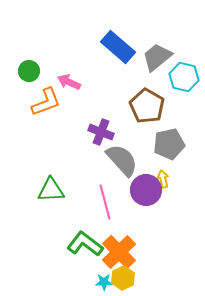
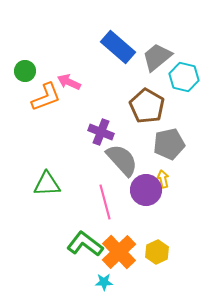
green circle: moved 4 px left
orange L-shape: moved 5 px up
green triangle: moved 4 px left, 6 px up
yellow hexagon: moved 34 px right, 26 px up
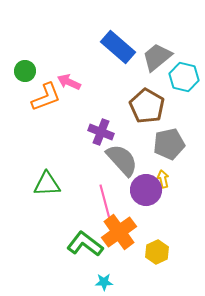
orange cross: moved 20 px up; rotated 8 degrees clockwise
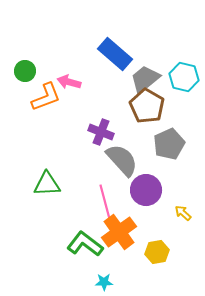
blue rectangle: moved 3 px left, 7 px down
gray trapezoid: moved 12 px left, 22 px down
pink arrow: rotated 10 degrees counterclockwise
gray pentagon: rotated 12 degrees counterclockwise
yellow arrow: moved 20 px right, 34 px down; rotated 36 degrees counterclockwise
yellow hexagon: rotated 15 degrees clockwise
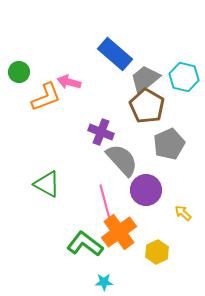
green circle: moved 6 px left, 1 px down
green triangle: rotated 32 degrees clockwise
yellow hexagon: rotated 15 degrees counterclockwise
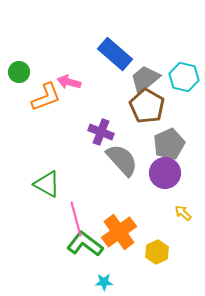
purple circle: moved 19 px right, 17 px up
pink line: moved 29 px left, 17 px down
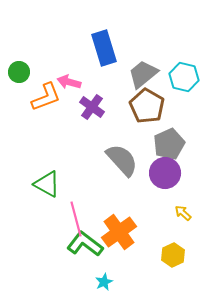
blue rectangle: moved 11 px left, 6 px up; rotated 32 degrees clockwise
gray trapezoid: moved 2 px left, 5 px up
purple cross: moved 9 px left, 25 px up; rotated 15 degrees clockwise
yellow hexagon: moved 16 px right, 3 px down
cyan star: rotated 24 degrees counterclockwise
